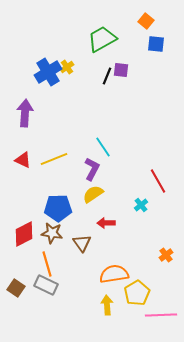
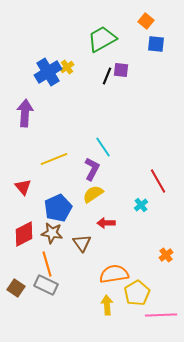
red triangle: moved 27 px down; rotated 24 degrees clockwise
blue pentagon: rotated 24 degrees counterclockwise
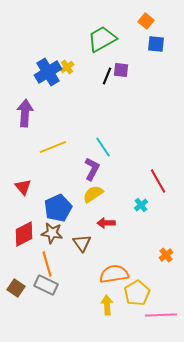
yellow line: moved 1 px left, 12 px up
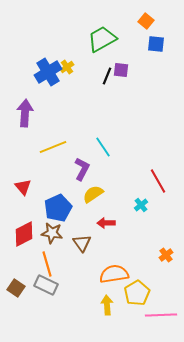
purple L-shape: moved 10 px left
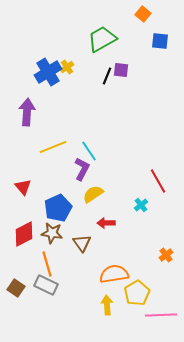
orange square: moved 3 px left, 7 px up
blue square: moved 4 px right, 3 px up
purple arrow: moved 2 px right, 1 px up
cyan line: moved 14 px left, 4 px down
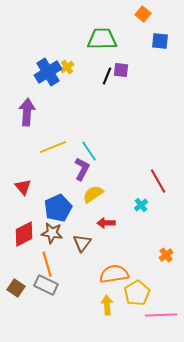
green trapezoid: rotated 28 degrees clockwise
brown triangle: rotated 12 degrees clockwise
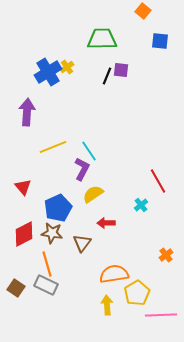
orange square: moved 3 px up
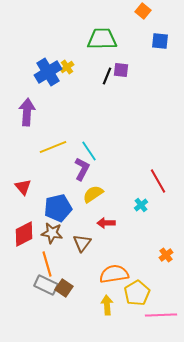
blue pentagon: rotated 12 degrees clockwise
brown square: moved 48 px right
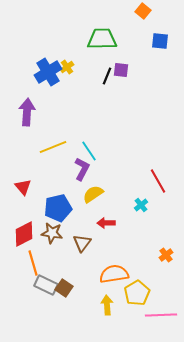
orange line: moved 14 px left, 1 px up
